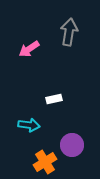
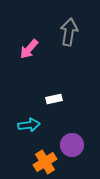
pink arrow: rotated 15 degrees counterclockwise
cyan arrow: rotated 15 degrees counterclockwise
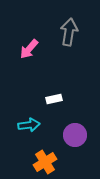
purple circle: moved 3 px right, 10 px up
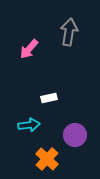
white rectangle: moved 5 px left, 1 px up
orange cross: moved 2 px right, 3 px up; rotated 15 degrees counterclockwise
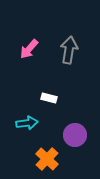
gray arrow: moved 18 px down
white rectangle: rotated 28 degrees clockwise
cyan arrow: moved 2 px left, 2 px up
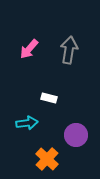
purple circle: moved 1 px right
